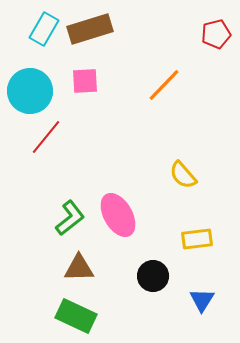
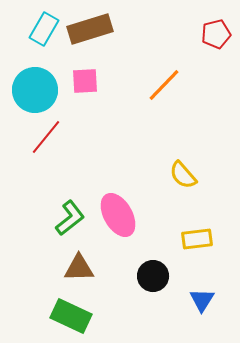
cyan circle: moved 5 px right, 1 px up
green rectangle: moved 5 px left
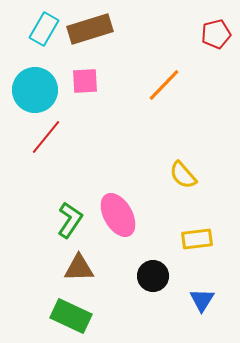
green L-shape: moved 2 px down; rotated 18 degrees counterclockwise
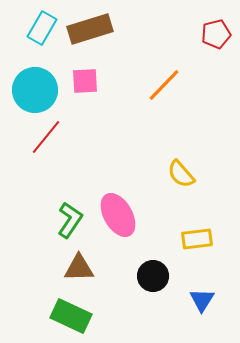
cyan rectangle: moved 2 px left, 1 px up
yellow semicircle: moved 2 px left, 1 px up
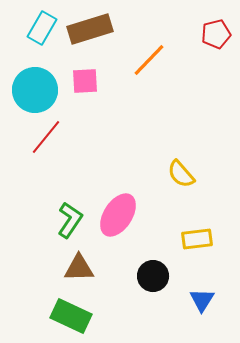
orange line: moved 15 px left, 25 px up
pink ellipse: rotated 63 degrees clockwise
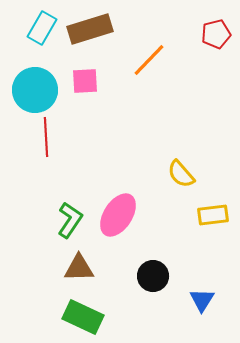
red line: rotated 42 degrees counterclockwise
yellow rectangle: moved 16 px right, 24 px up
green rectangle: moved 12 px right, 1 px down
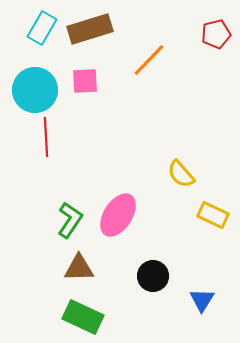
yellow rectangle: rotated 32 degrees clockwise
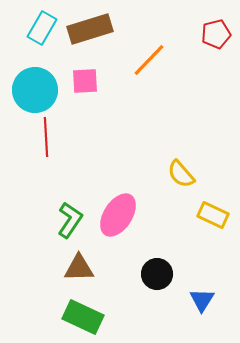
black circle: moved 4 px right, 2 px up
